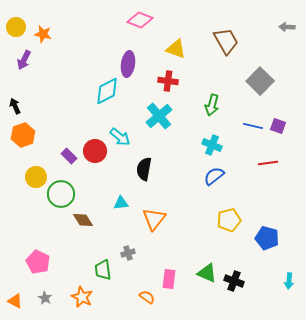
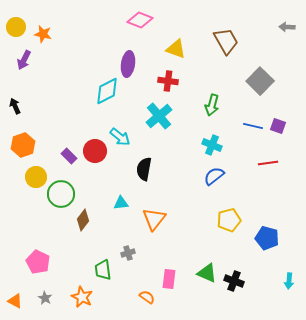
orange hexagon at (23, 135): moved 10 px down
brown diamond at (83, 220): rotated 70 degrees clockwise
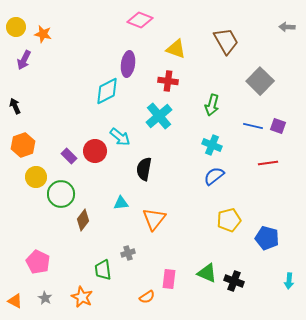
orange semicircle at (147, 297): rotated 112 degrees clockwise
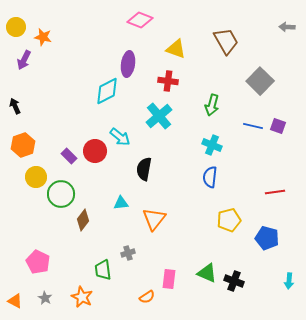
orange star at (43, 34): moved 3 px down
red line at (268, 163): moved 7 px right, 29 px down
blue semicircle at (214, 176): moved 4 px left, 1 px down; rotated 45 degrees counterclockwise
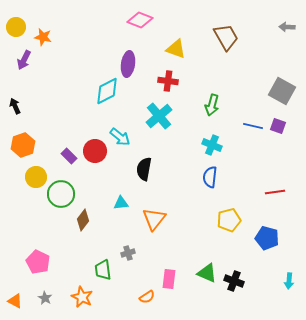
brown trapezoid at (226, 41): moved 4 px up
gray square at (260, 81): moved 22 px right, 10 px down; rotated 16 degrees counterclockwise
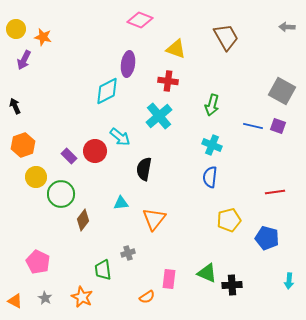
yellow circle at (16, 27): moved 2 px down
black cross at (234, 281): moved 2 px left, 4 px down; rotated 24 degrees counterclockwise
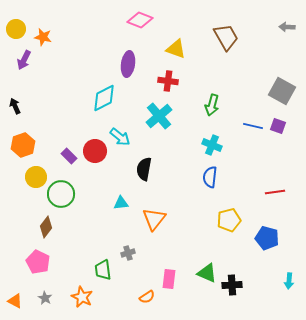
cyan diamond at (107, 91): moved 3 px left, 7 px down
brown diamond at (83, 220): moved 37 px left, 7 px down
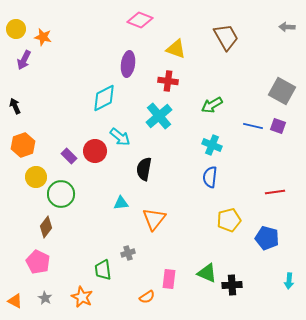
green arrow at (212, 105): rotated 45 degrees clockwise
